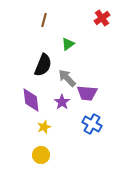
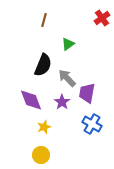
purple trapezoid: rotated 95 degrees clockwise
purple diamond: rotated 15 degrees counterclockwise
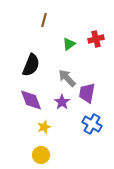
red cross: moved 6 px left, 21 px down; rotated 21 degrees clockwise
green triangle: moved 1 px right
black semicircle: moved 12 px left
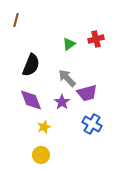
brown line: moved 28 px left
purple trapezoid: rotated 115 degrees counterclockwise
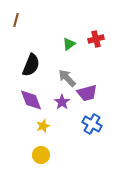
yellow star: moved 1 px left, 1 px up
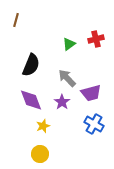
purple trapezoid: moved 4 px right
blue cross: moved 2 px right
yellow circle: moved 1 px left, 1 px up
